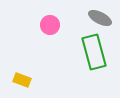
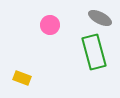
yellow rectangle: moved 2 px up
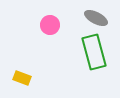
gray ellipse: moved 4 px left
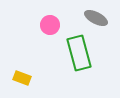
green rectangle: moved 15 px left, 1 px down
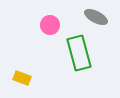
gray ellipse: moved 1 px up
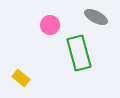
yellow rectangle: moved 1 px left; rotated 18 degrees clockwise
